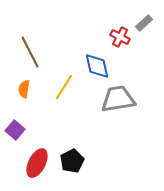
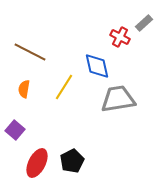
brown line: rotated 36 degrees counterclockwise
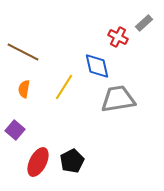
red cross: moved 2 px left
brown line: moved 7 px left
red ellipse: moved 1 px right, 1 px up
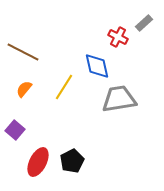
orange semicircle: rotated 30 degrees clockwise
gray trapezoid: moved 1 px right
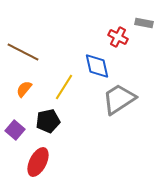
gray rectangle: rotated 54 degrees clockwise
gray trapezoid: rotated 24 degrees counterclockwise
black pentagon: moved 24 px left, 40 px up; rotated 15 degrees clockwise
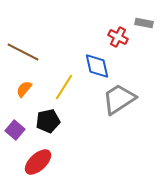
red ellipse: rotated 20 degrees clockwise
